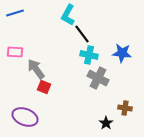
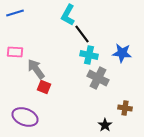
black star: moved 1 px left, 2 px down
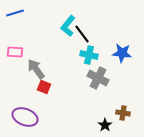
cyan L-shape: moved 11 px down; rotated 10 degrees clockwise
brown cross: moved 2 px left, 5 px down
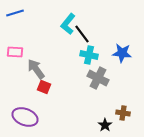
cyan L-shape: moved 2 px up
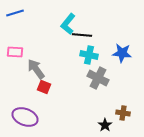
black line: moved 1 px down; rotated 48 degrees counterclockwise
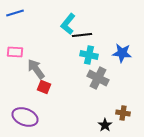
black line: rotated 12 degrees counterclockwise
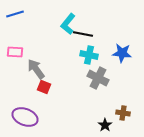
blue line: moved 1 px down
black line: moved 1 px right, 1 px up; rotated 18 degrees clockwise
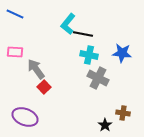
blue line: rotated 42 degrees clockwise
red square: rotated 24 degrees clockwise
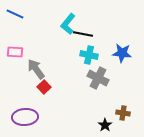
purple ellipse: rotated 25 degrees counterclockwise
